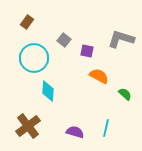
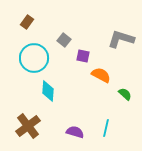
purple square: moved 4 px left, 5 px down
orange semicircle: moved 2 px right, 1 px up
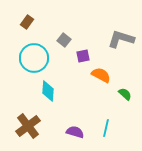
purple square: rotated 24 degrees counterclockwise
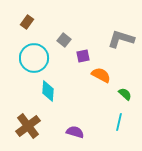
cyan line: moved 13 px right, 6 px up
